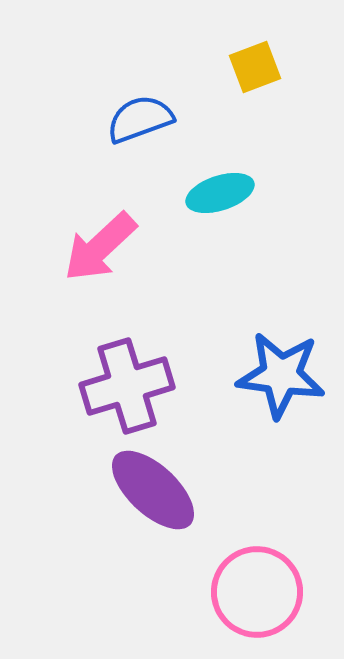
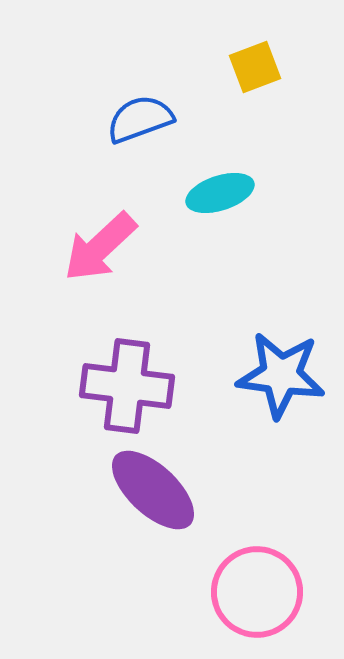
purple cross: rotated 24 degrees clockwise
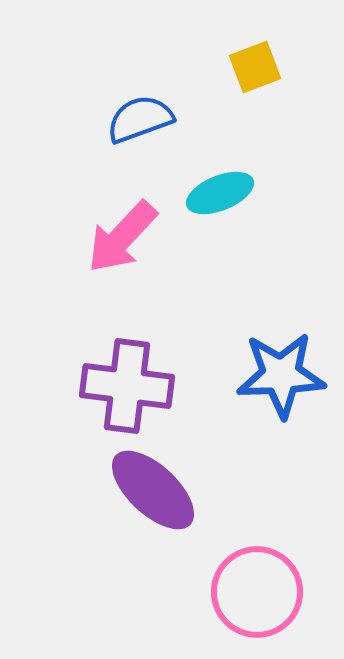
cyan ellipse: rotated 4 degrees counterclockwise
pink arrow: moved 22 px right, 10 px up; rotated 4 degrees counterclockwise
blue star: rotated 10 degrees counterclockwise
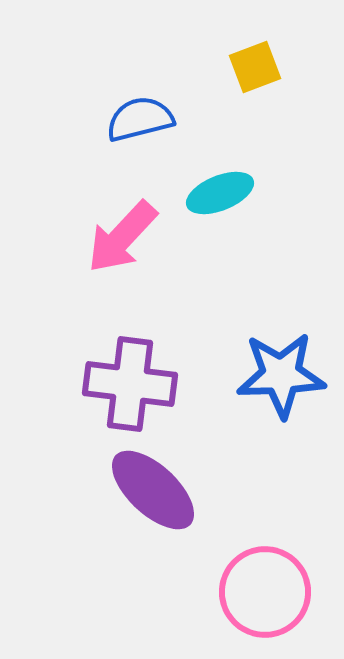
blue semicircle: rotated 6 degrees clockwise
purple cross: moved 3 px right, 2 px up
pink circle: moved 8 px right
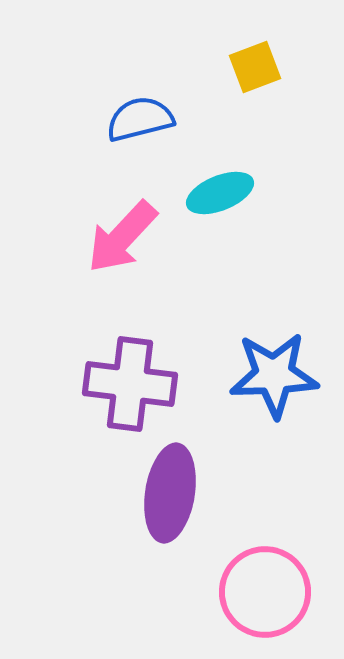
blue star: moved 7 px left
purple ellipse: moved 17 px right, 3 px down; rotated 56 degrees clockwise
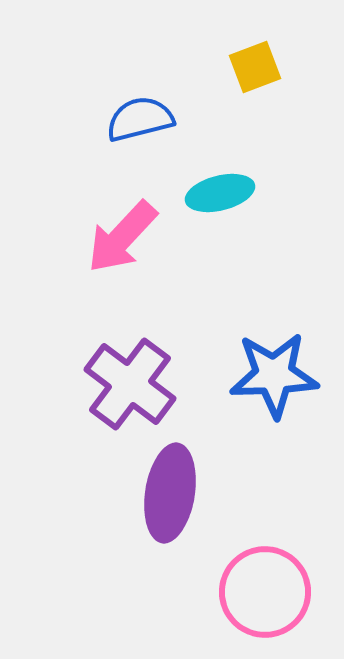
cyan ellipse: rotated 8 degrees clockwise
purple cross: rotated 30 degrees clockwise
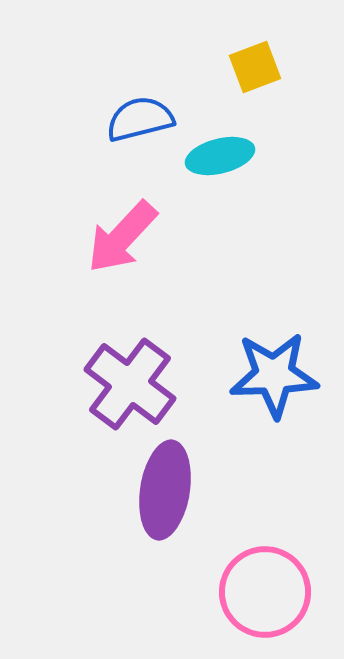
cyan ellipse: moved 37 px up
purple ellipse: moved 5 px left, 3 px up
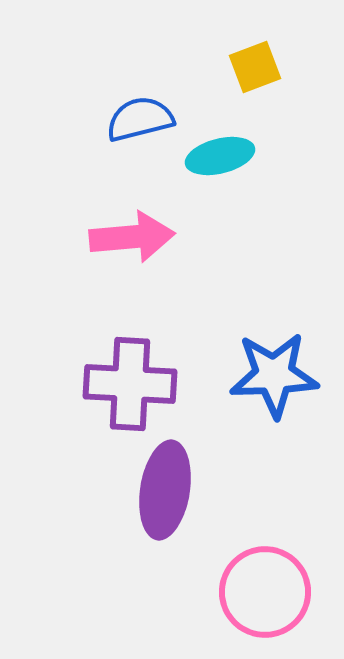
pink arrow: moved 10 px right; rotated 138 degrees counterclockwise
purple cross: rotated 34 degrees counterclockwise
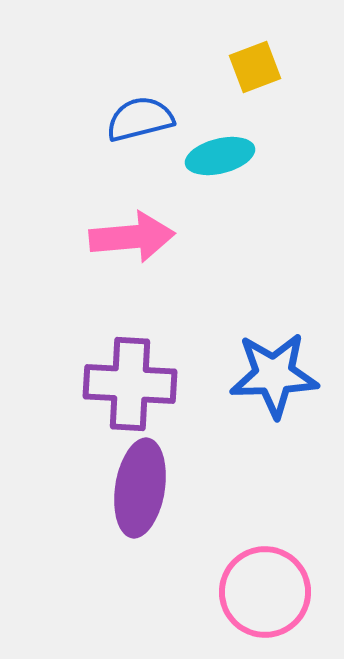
purple ellipse: moved 25 px left, 2 px up
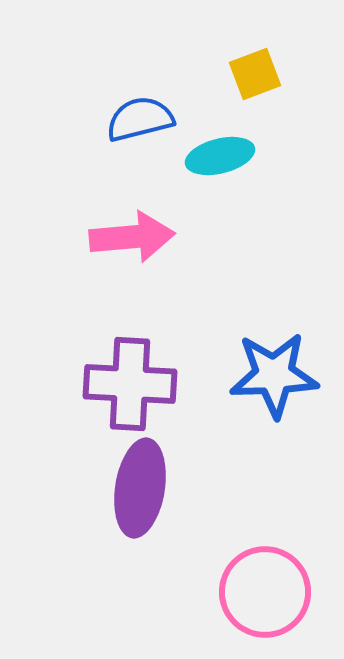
yellow square: moved 7 px down
